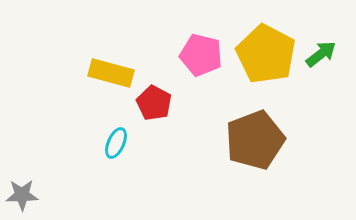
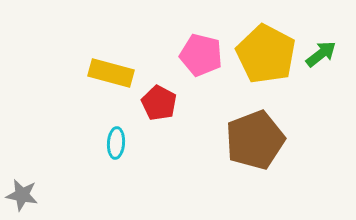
red pentagon: moved 5 px right
cyan ellipse: rotated 20 degrees counterclockwise
gray star: rotated 12 degrees clockwise
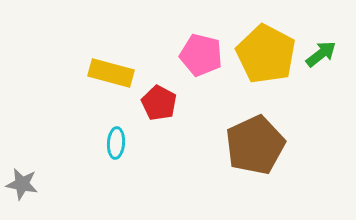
brown pentagon: moved 5 px down; rotated 4 degrees counterclockwise
gray star: moved 11 px up
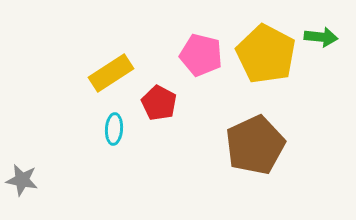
green arrow: moved 17 px up; rotated 44 degrees clockwise
yellow rectangle: rotated 48 degrees counterclockwise
cyan ellipse: moved 2 px left, 14 px up
gray star: moved 4 px up
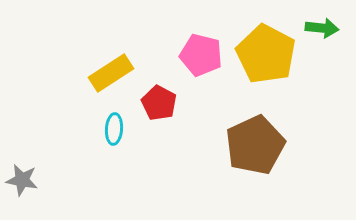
green arrow: moved 1 px right, 9 px up
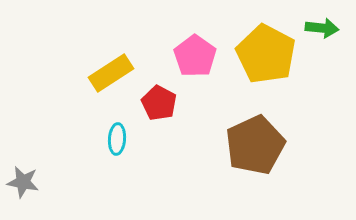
pink pentagon: moved 6 px left, 1 px down; rotated 21 degrees clockwise
cyan ellipse: moved 3 px right, 10 px down
gray star: moved 1 px right, 2 px down
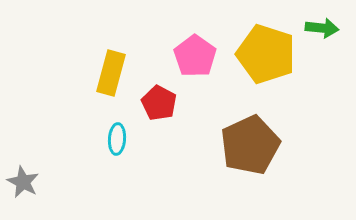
yellow pentagon: rotated 10 degrees counterclockwise
yellow rectangle: rotated 42 degrees counterclockwise
brown pentagon: moved 5 px left
gray star: rotated 16 degrees clockwise
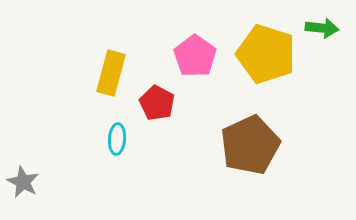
red pentagon: moved 2 px left
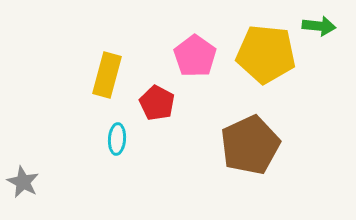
green arrow: moved 3 px left, 2 px up
yellow pentagon: rotated 12 degrees counterclockwise
yellow rectangle: moved 4 px left, 2 px down
